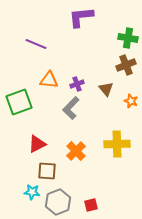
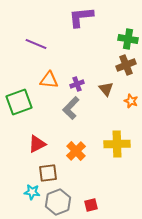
green cross: moved 1 px down
brown square: moved 1 px right, 2 px down; rotated 12 degrees counterclockwise
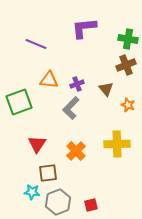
purple L-shape: moved 3 px right, 11 px down
orange star: moved 3 px left, 4 px down
red triangle: rotated 30 degrees counterclockwise
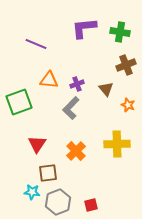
green cross: moved 8 px left, 7 px up
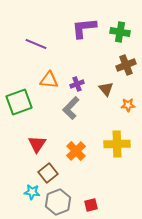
orange star: rotated 24 degrees counterclockwise
brown square: rotated 30 degrees counterclockwise
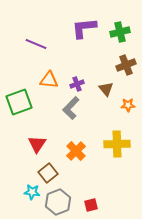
green cross: rotated 24 degrees counterclockwise
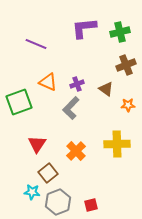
orange triangle: moved 1 px left, 2 px down; rotated 18 degrees clockwise
brown triangle: rotated 14 degrees counterclockwise
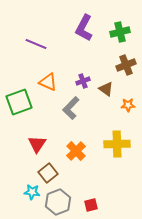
purple L-shape: rotated 56 degrees counterclockwise
purple cross: moved 6 px right, 3 px up
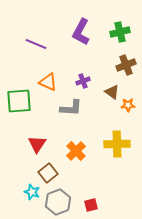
purple L-shape: moved 3 px left, 4 px down
brown triangle: moved 6 px right, 3 px down
green square: moved 1 px up; rotated 16 degrees clockwise
gray L-shape: rotated 130 degrees counterclockwise
cyan star: rotated 14 degrees clockwise
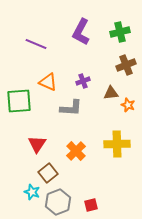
brown triangle: moved 1 px left, 1 px down; rotated 42 degrees counterclockwise
orange star: rotated 24 degrees clockwise
